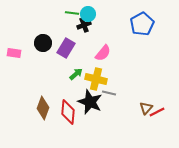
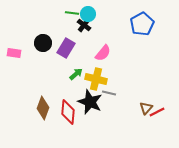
black cross: rotated 32 degrees counterclockwise
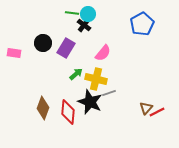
gray line: rotated 32 degrees counterclockwise
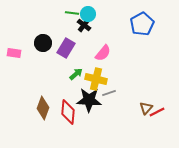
black star: moved 1 px left, 2 px up; rotated 20 degrees counterclockwise
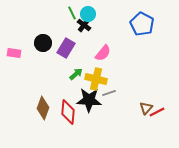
green line: rotated 56 degrees clockwise
blue pentagon: rotated 15 degrees counterclockwise
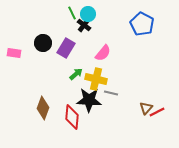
gray line: moved 2 px right; rotated 32 degrees clockwise
red diamond: moved 4 px right, 5 px down
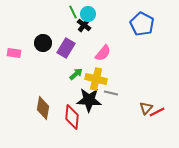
green line: moved 1 px right, 1 px up
brown diamond: rotated 10 degrees counterclockwise
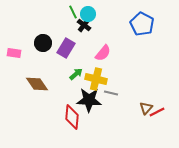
brown diamond: moved 6 px left, 24 px up; rotated 45 degrees counterclockwise
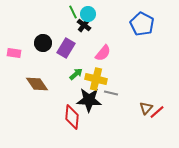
red line: rotated 14 degrees counterclockwise
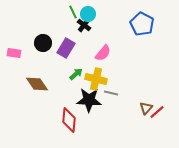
red diamond: moved 3 px left, 3 px down
